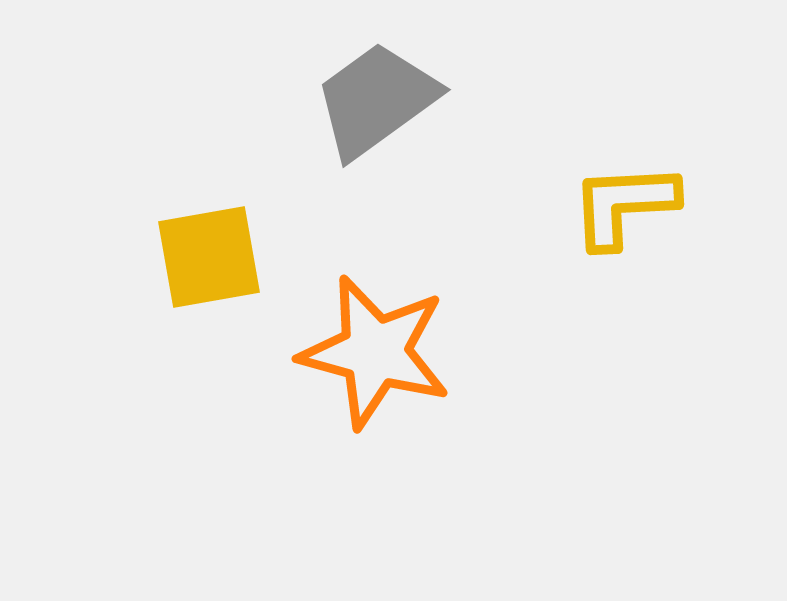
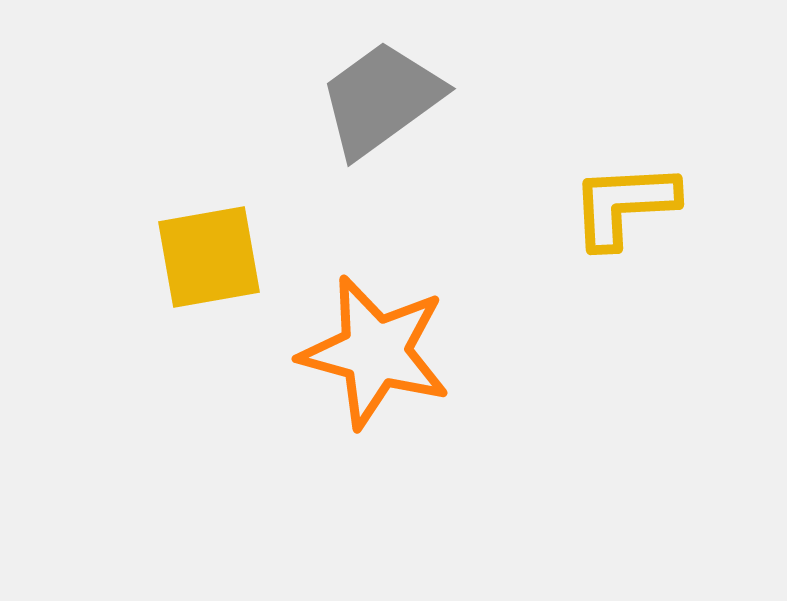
gray trapezoid: moved 5 px right, 1 px up
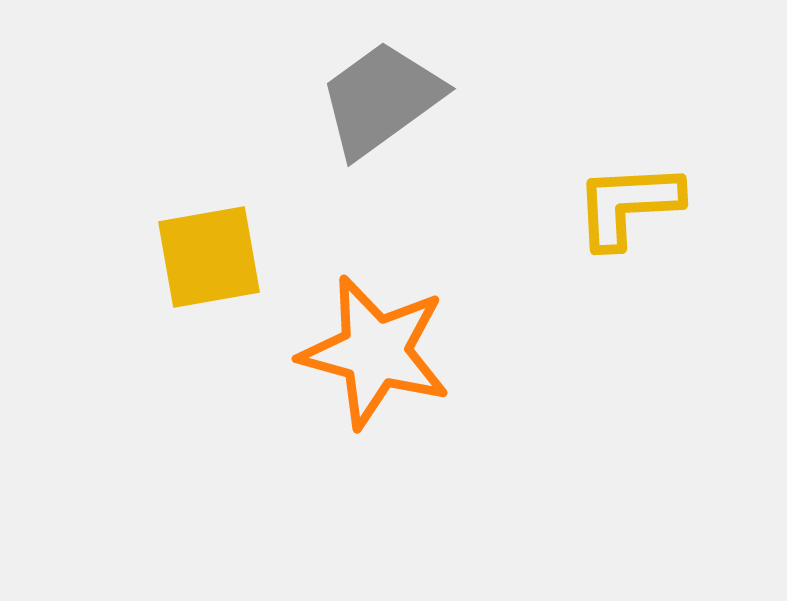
yellow L-shape: moved 4 px right
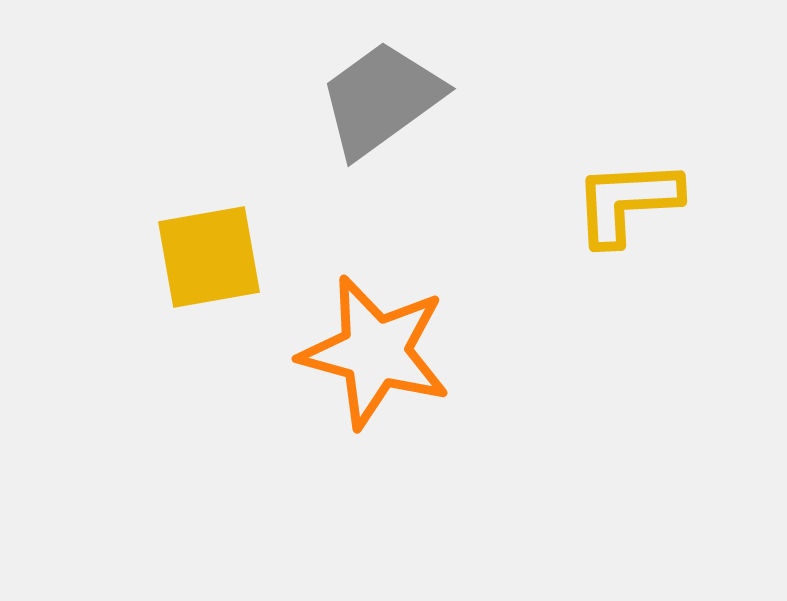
yellow L-shape: moved 1 px left, 3 px up
